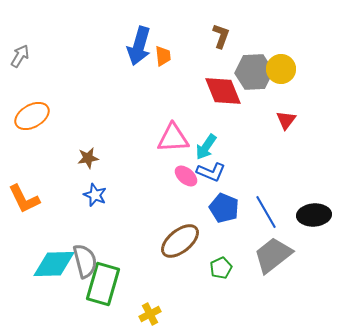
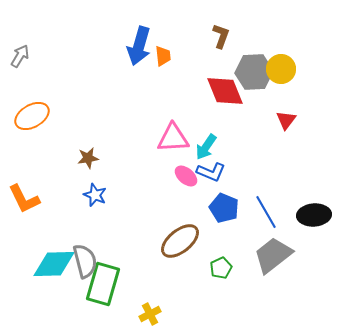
red diamond: moved 2 px right
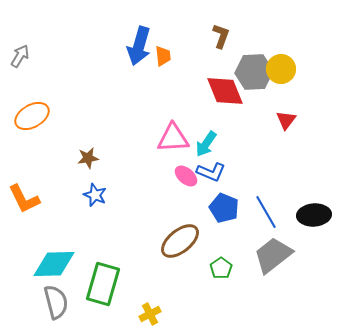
cyan arrow: moved 3 px up
gray semicircle: moved 29 px left, 41 px down
green pentagon: rotated 10 degrees counterclockwise
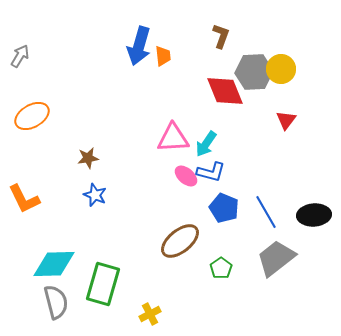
blue L-shape: rotated 8 degrees counterclockwise
gray trapezoid: moved 3 px right, 3 px down
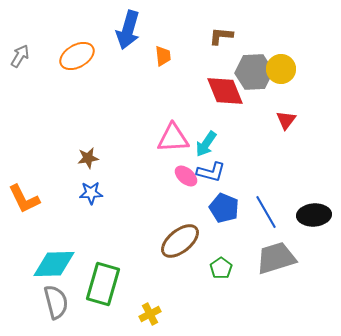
brown L-shape: rotated 105 degrees counterclockwise
blue arrow: moved 11 px left, 16 px up
orange ellipse: moved 45 px right, 60 px up
blue star: moved 4 px left, 2 px up; rotated 25 degrees counterclockwise
gray trapezoid: rotated 21 degrees clockwise
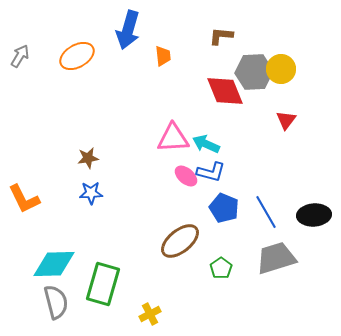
cyan arrow: rotated 80 degrees clockwise
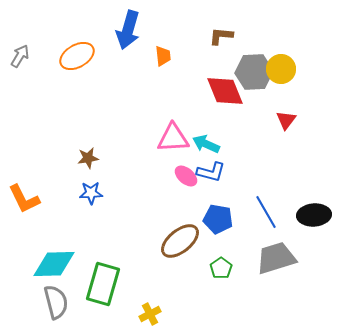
blue pentagon: moved 6 px left, 11 px down; rotated 12 degrees counterclockwise
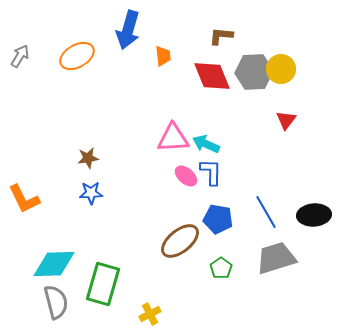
red diamond: moved 13 px left, 15 px up
blue L-shape: rotated 104 degrees counterclockwise
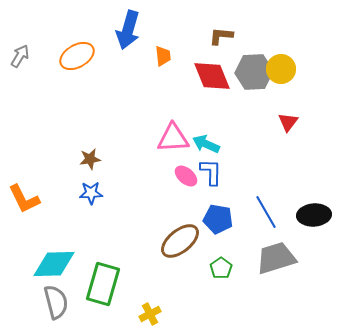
red triangle: moved 2 px right, 2 px down
brown star: moved 2 px right, 1 px down
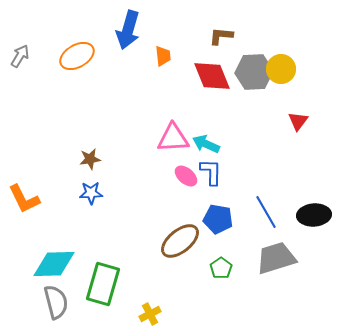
red triangle: moved 10 px right, 1 px up
